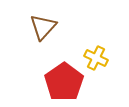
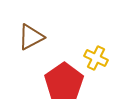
brown triangle: moved 12 px left, 10 px down; rotated 20 degrees clockwise
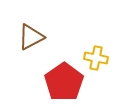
yellow cross: rotated 15 degrees counterclockwise
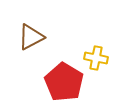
red pentagon: rotated 6 degrees counterclockwise
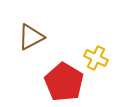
yellow cross: rotated 15 degrees clockwise
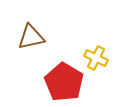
brown triangle: rotated 16 degrees clockwise
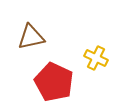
red pentagon: moved 10 px left; rotated 6 degrees counterclockwise
